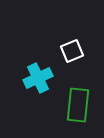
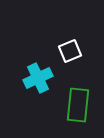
white square: moved 2 px left
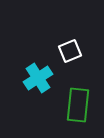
cyan cross: rotated 8 degrees counterclockwise
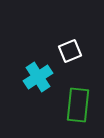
cyan cross: moved 1 px up
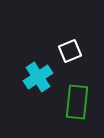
green rectangle: moved 1 px left, 3 px up
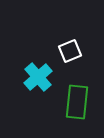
cyan cross: rotated 8 degrees counterclockwise
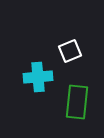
cyan cross: rotated 36 degrees clockwise
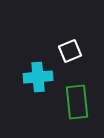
green rectangle: rotated 12 degrees counterclockwise
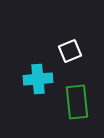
cyan cross: moved 2 px down
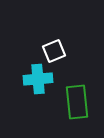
white square: moved 16 px left
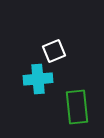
green rectangle: moved 5 px down
